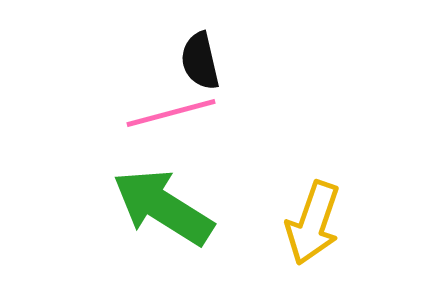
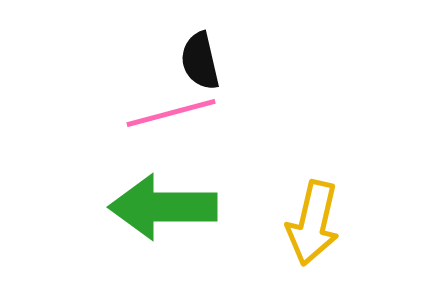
green arrow: rotated 32 degrees counterclockwise
yellow arrow: rotated 6 degrees counterclockwise
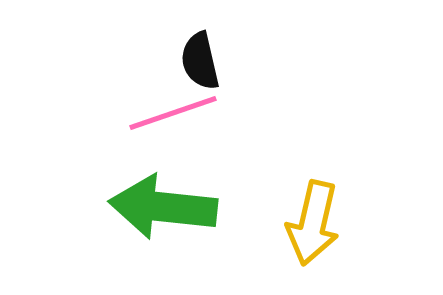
pink line: moved 2 px right; rotated 4 degrees counterclockwise
green arrow: rotated 6 degrees clockwise
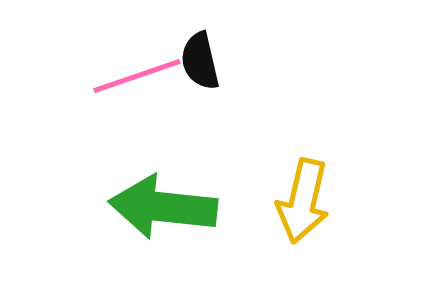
pink line: moved 36 px left, 37 px up
yellow arrow: moved 10 px left, 22 px up
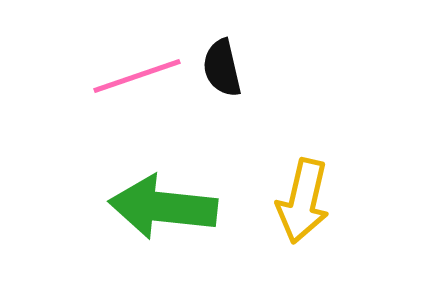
black semicircle: moved 22 px right, 7 px down
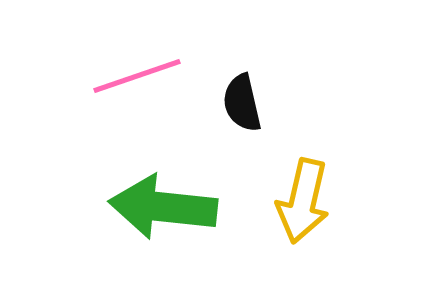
black semicircle: moved 20 px right, 35 px down
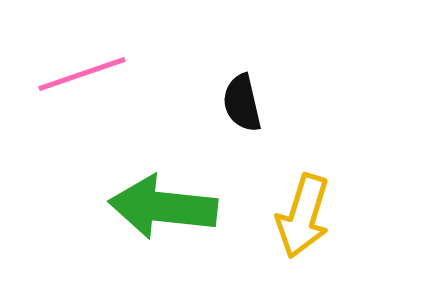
pink line: moved 55 px left, 2 px up
yellow arrow: moved 15 px down; rotated 4 degrees clockwise
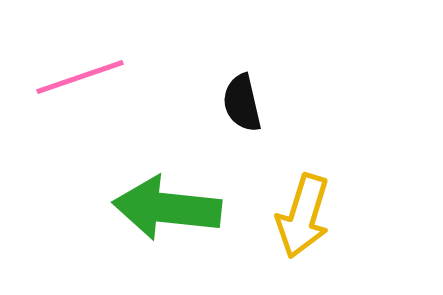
pink line: moved 2 px left, 3 px down
green arrow: moved 4 px right, 1 px down
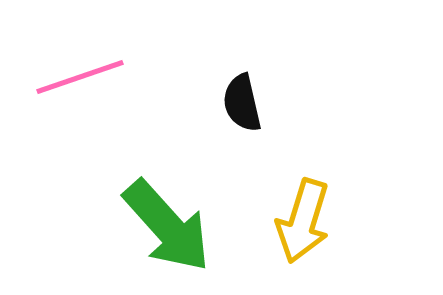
green arrow: moved 18 px down; rotated 138 degrees counterclockwise
yellow arrow: moved 5 px down
